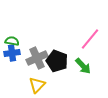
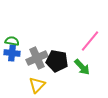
pink line: moved 2 px down
blue cross: rotated 14 degrees clockwise
black pentagon: rotated 10 degrees counterclockwise
green arrow: moved 1 px left, 1 px down
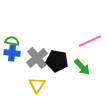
pink line: rotated 25 degrees clockwise
gray cross: rotated 15 degrees counterclockwise
yellow triangle: rotated 12 degrees counterclockwise
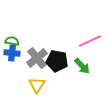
green arrow: moved 1 px up
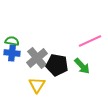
black pentagon: moved 4 px down
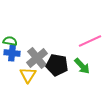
green semicircle: moved 2 px left
yellow triangle: moved 9 px left, 10 px up
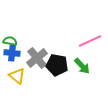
yellow triangle: moved 11 px left, 1 px down; rotated 24 degrees counterclockwise
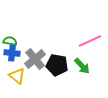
gray cross: moved 2 px left, 1 px down
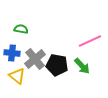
green semicircle: moved 11 px right, 12 px up
